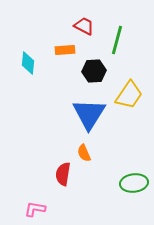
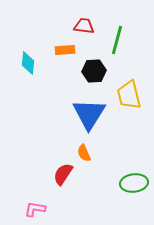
red trapezoid: rotated 20 degrees counterclockwise
yellow trapezoid: rotated 132 degrees clockwise
red semicircle: rotated 25 degrees clockwise
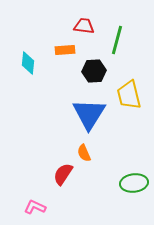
pink L-shape: moved 2 px up; rotated 15 degrees clockwise
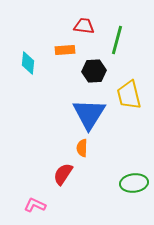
orange semicircle: moved 2 px left, 5 px up; rotated 24 degrees clockwise
pink L-shape: moved 2 px up
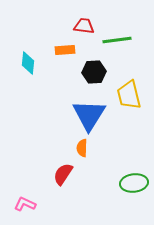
green line: rotated 68 degrees clockwise
black hexagon: moved 1 px down
blue triangle: moved 1 px down
pink L-shape: moved 10 px left, 1 px up
